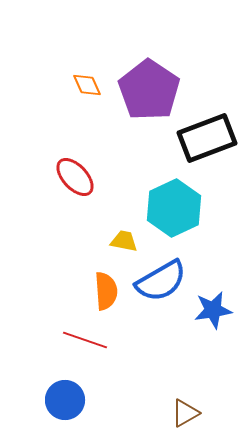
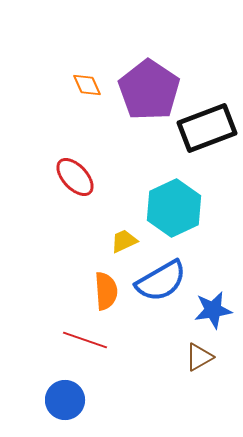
black rectangle: moved 10 px up
yellow trapezoid: rotated 36 degrees counterclockwise
brown triangle: moved 14 px right, 56 px up
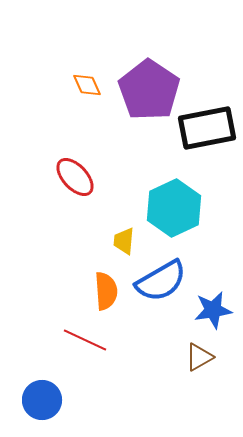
black rectangle: rotated 10 degrees clockwise
yellow trapezoid: rotated 60 degrees counterclockwise
red line: rotated 6 degrees clockwise
blue circle: moved 23 px left
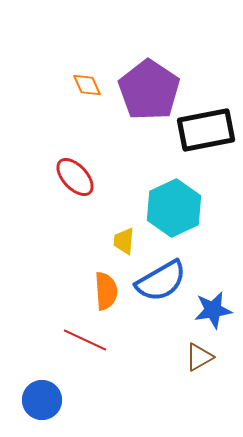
black rectangle: moved 1 px left, 2 px down
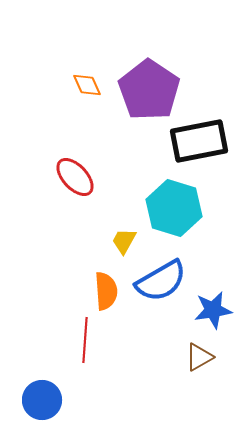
black rectangle: moved 7 px left, 11 px down
cyan hexagon: rotated 18 degrees counterclockwise
yellow trapezoid: rotated 24 degrees clockwise
red line: rotated 69 degrees clockwise
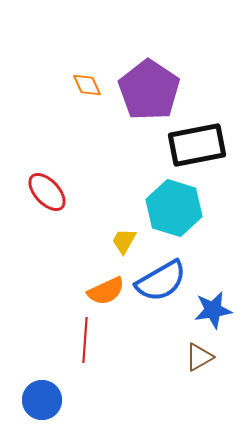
black rectangle: moved 2 px left, 4 px down
red ellipse: moved 28 px left, 15 px down
orange semicircle: rotated 69 degrees clockwise
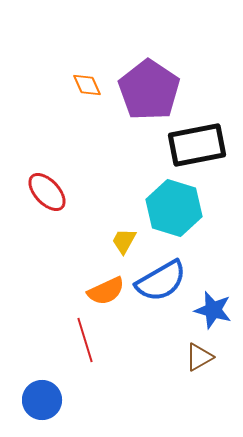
blue star: rotated 24 degrees clockwise
red line: rotated 21 degrees counterclockwise
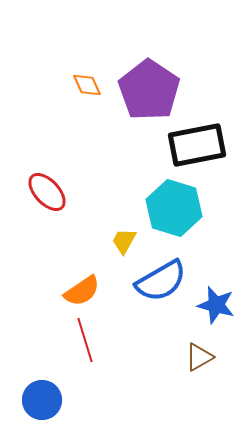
orange semicircle: moved 24 px left; rotated 9 degrees counterclockwise
blue star: moved 3 px right, 5 px up
